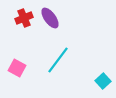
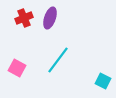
purple ellipse: rotated 55 degrees clockwise
cyan square: rotated 21 degrees counterclockwise
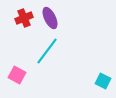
purple ellipse: rotated 45 degrees counterclockwise
cyan line: moved 11 px left, 9 px up
pink square: moved 7 px down
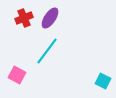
purple ellipse: rotated 60 degrees clockwise
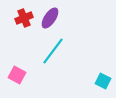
cyan line: moved 6 px right
